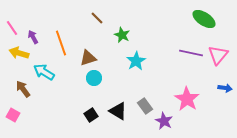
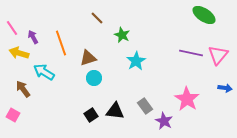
green ellipse: moved 4 px up
black triangle: moved 3 px left; rotated 24 degrees counterclockwise
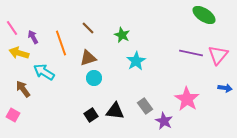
brown line: moved 9 px left, 10 px down
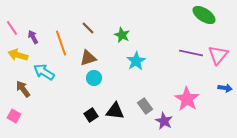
yellow arrow: moved 1 px left, 2 px down
pink square: moved 1 px right, 1 px down
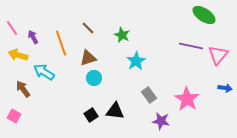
purple line: moved 7 px up
gray rectangle: moved 4 px right, 11 px up
purple star: moved 3 px left; rotated 18 degrees counterclockwise
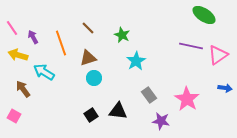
pink triangle: rotated 15 degrees clockwise
black triangle: moved 3 px right
